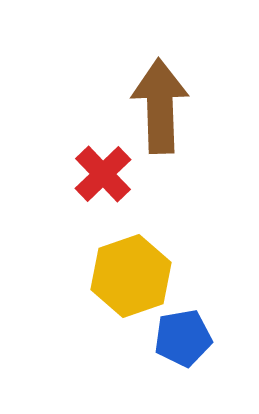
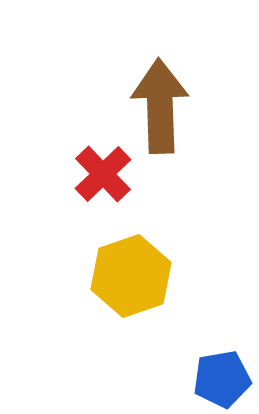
blue pentagon: moved 39 px right, 41 px down
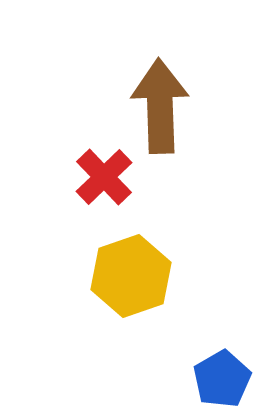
red cross: moved 1 px right, 3 px down
blue pentagon: rotated 20 degrees counterclockwise
